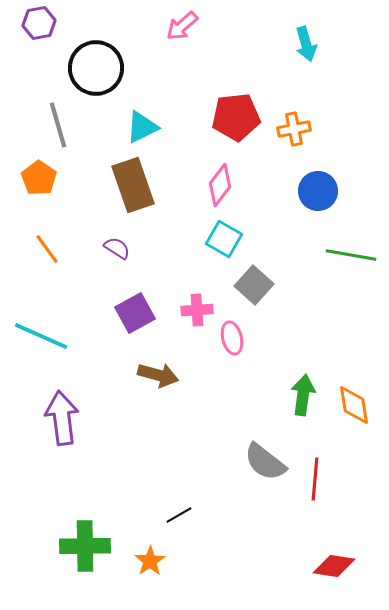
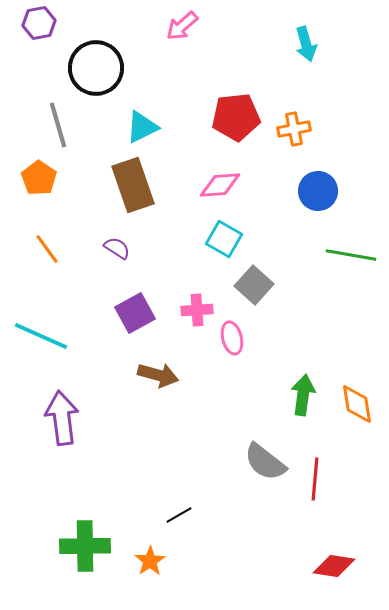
pink diamond: rotated 48 degrees clockwise
orange diamond: moved 3 px right, 1 px up
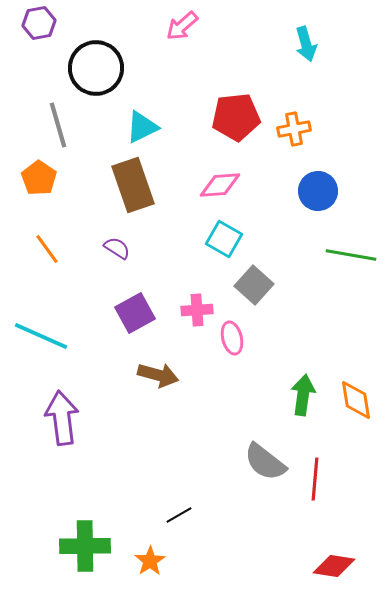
orange diamond: moved 1 px left, 4 px up
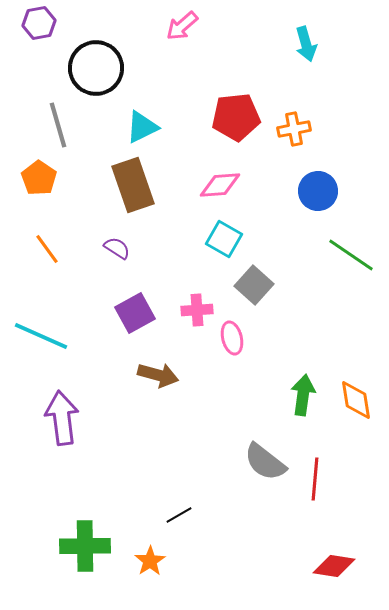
green line: rotated 24 degrees clockwise
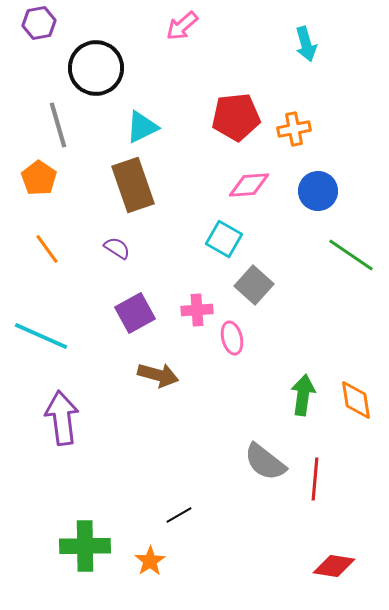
pink diamond: moved 29 px right
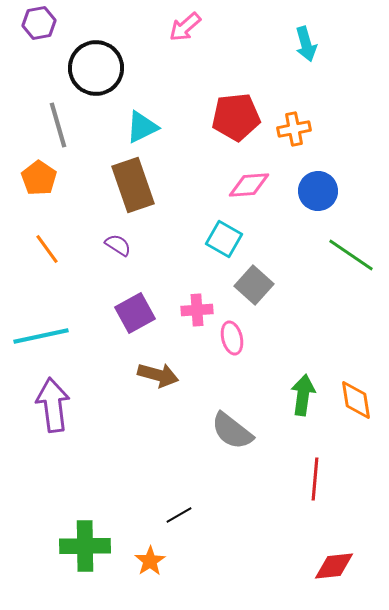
pink arrow: moved 3 px right, 1 px down
purple semicircle: moved 1 px right, 3 px up
cyan line: rotated 36 degrees counterclockwise
purple arrow: moved 9 px left, 13 px up
gray semicircle: moved 33 px left, 31 px up
red diamond: rotated 15 degrees counterclockwise
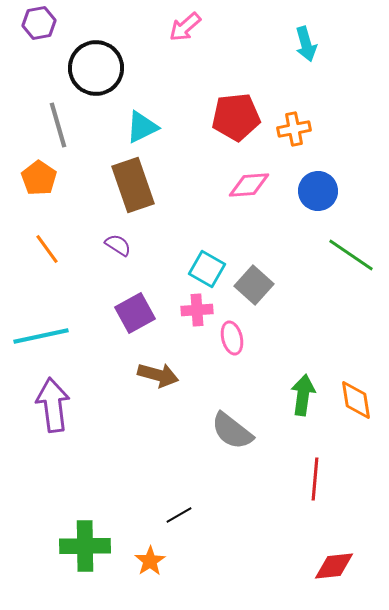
cyan square: moved 17 px left, 30 px down
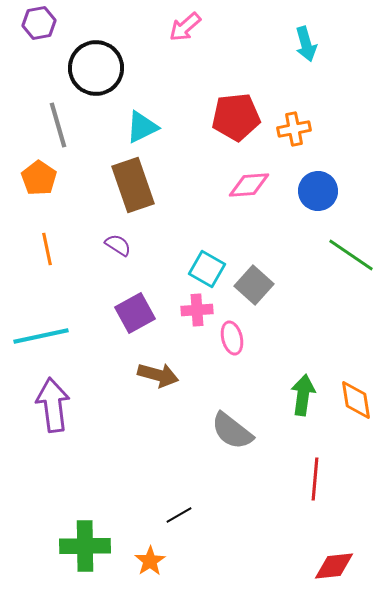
orange line: rotated 24 degrees clockwise
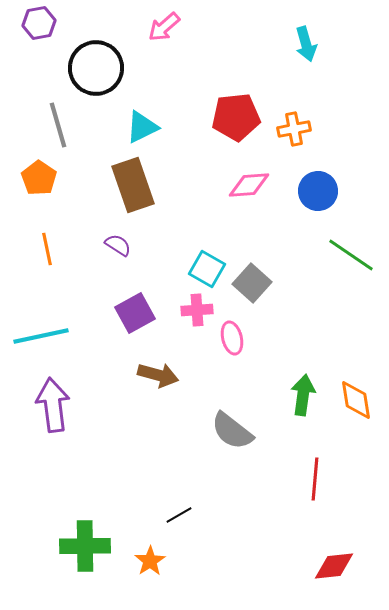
pink arrow: moved 21 px left
gray square: moved 2 px left, 2 px up
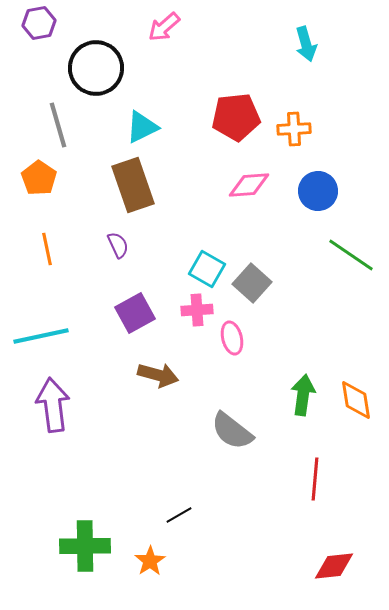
orange cross: rotated 8 degrees clockwise
purple semicircle: rotated 32 degrees clockwise
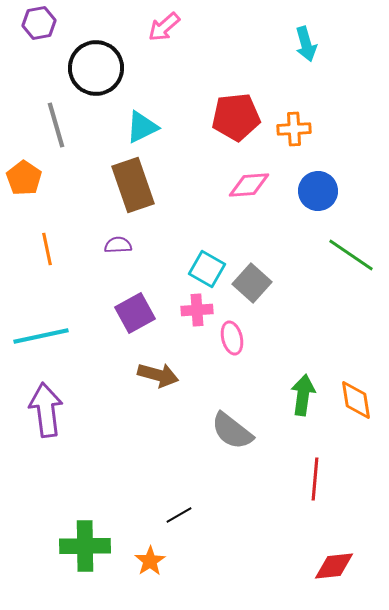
gray line: moved 2 px left
orange pentagon: moved 15 px left
purple semicircle: rotated 68 degrees counterclockwise
purple arrow: moved 7 px left, 5 px down
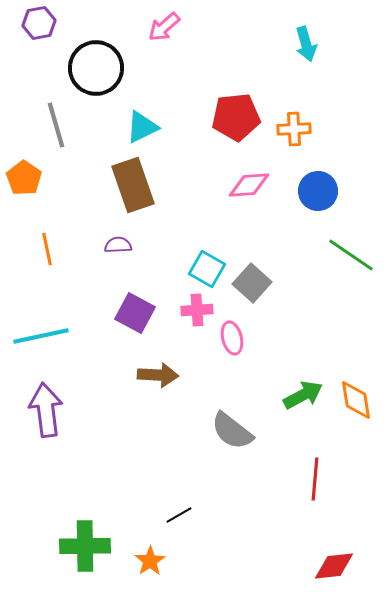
purple square: rotated 33 degrees counterclockwise
brown arrow: rotated 12 degrees counterclockwise
green arrow: rotated 54 degrees clockwise
